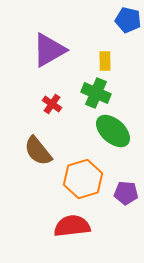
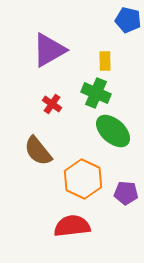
orange hexagon: rotated 18 degrees counterclockwise
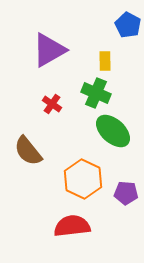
blue pentagon: moved 5 px down; rotated 15 degrees clockwise
brown semicircle: moved 10 px left
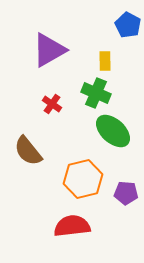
orange hexagon: rotated 21 degrees clockwise
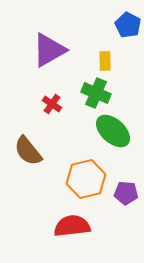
orange hexagon: moved 3 px right
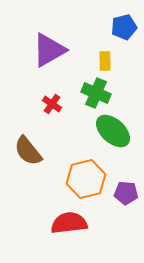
blue pentagon: moved 4 px left, 2 px down; rotated 30 degrees clockwise
red semicircle: moved 3 px left, 3 px up
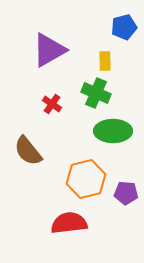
green ellipse: rotated 42 degrees counterclockwise
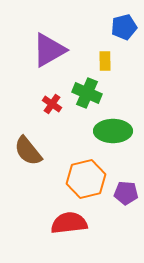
green cross: moved 9 px left
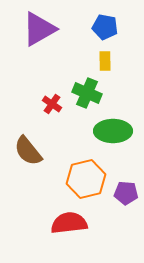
blue pentagon: moved 19 px left; rotated 25 degrees clockwise
purple triangle: moved 10 px left, 21 px up
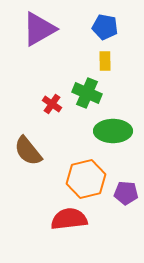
red semicircle: moved 4 px up
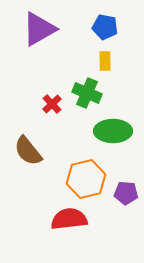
red cross: rotated 12 degrees clockwise
